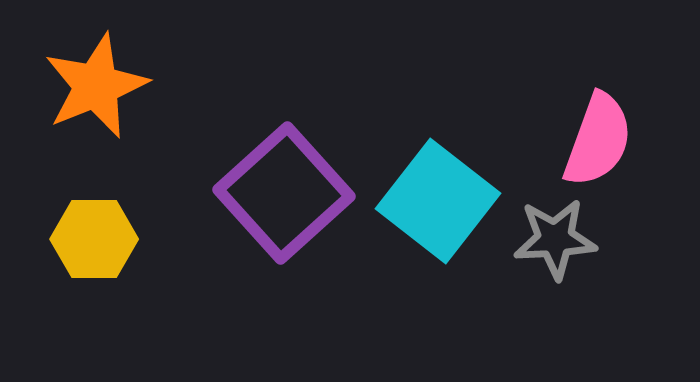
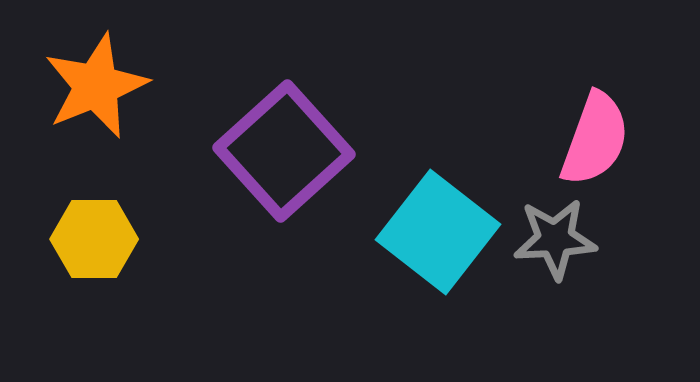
pink semicircle: moved 3 px left, 1 px up
purple square: moved 42 px up
cyan square: moved 31 px down
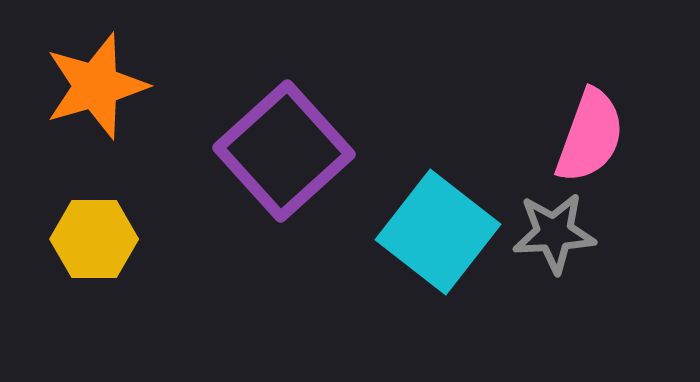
orange star: rotated 6 degrees clockwise
pink semicircle: moved 5 px left, 3 px up
gray star: moved 1 px left, 6 px up
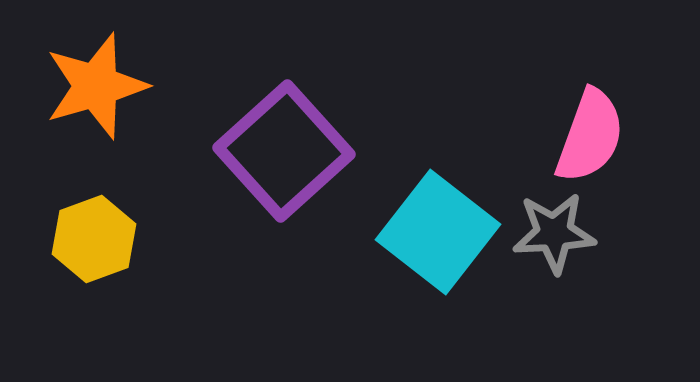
yellow hexagon: rotated 20 degrees counterclockwise
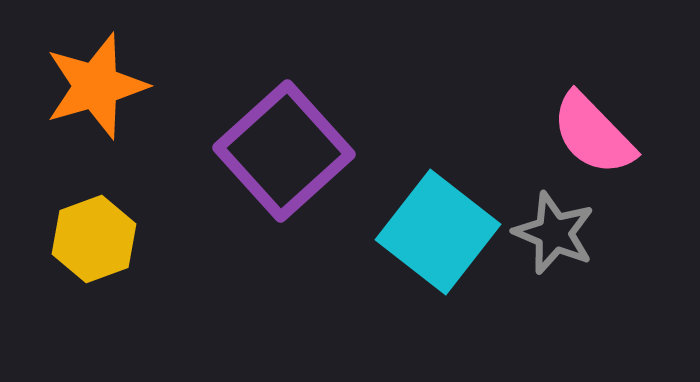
pink semicircle: moved 3 px right, 2 px up; rotated 116 degrees clockwise
gray star: rotated 26 degrees clockwise
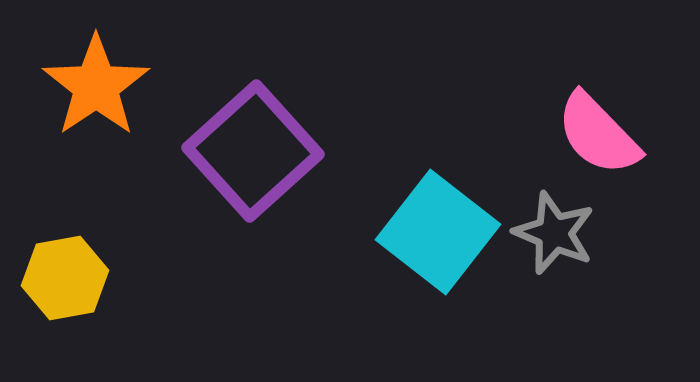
orange star: rotated 18 degrees counterclockwise
pink semicircle: moved 5 px right
purple square: moved 31 px left
yellow hexagon: moved 29 px left, 39 px down; rotated 10 degrees clockwise
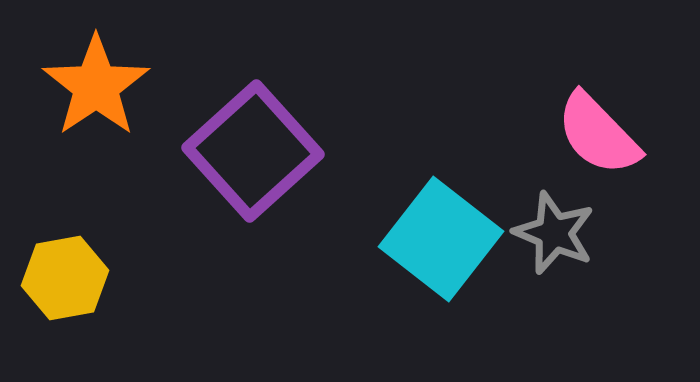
cyan square: moved 3 px right, 7 px down
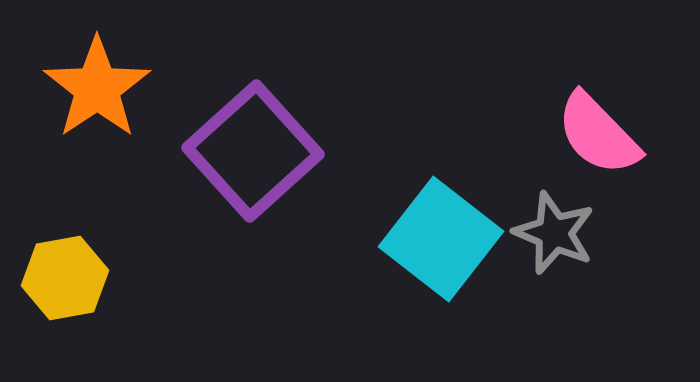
orange star: moved 1 px right, 2 px down
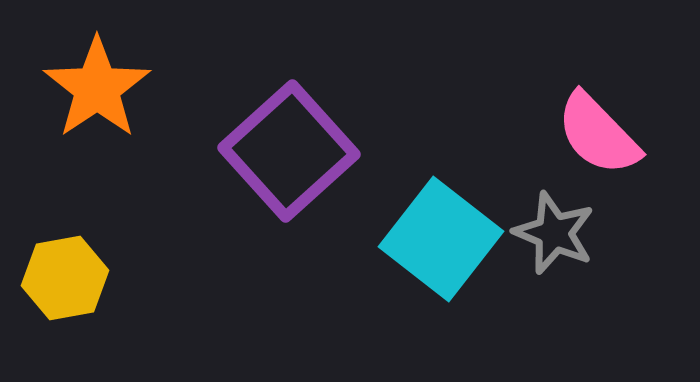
purple square: moved 36 px right
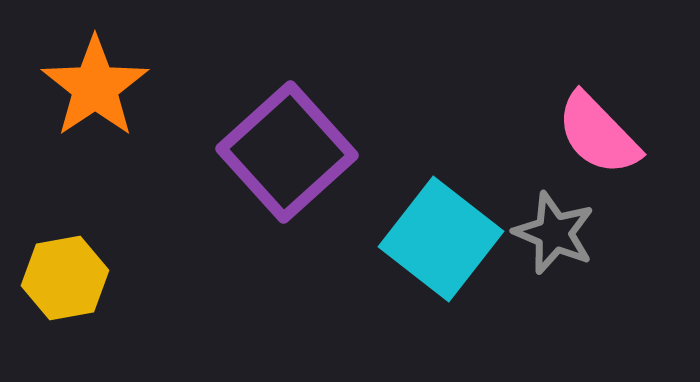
orange star: moved 2 px left, 1 px up
purple square: moved 2 px left, 1 px down
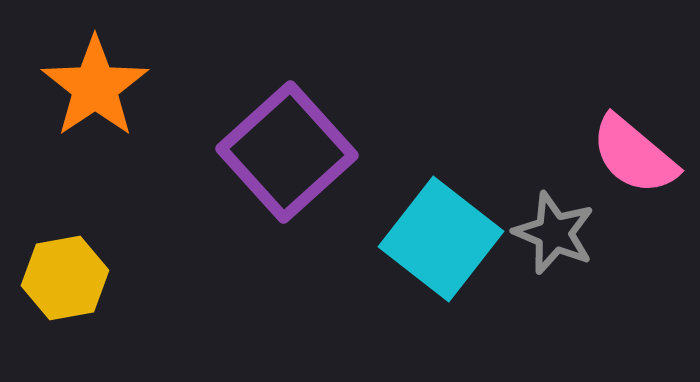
pink semicircle: moved 36 px right, 21 px down; rotated 6 degrees counterclockwise
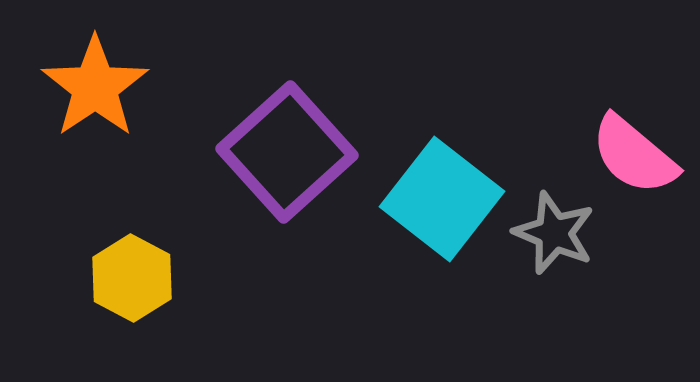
cyan square: moved 1 px right, 40 px up
yellow hexagon: moved 67 px right; rotated 22 degrees counterclockwise
